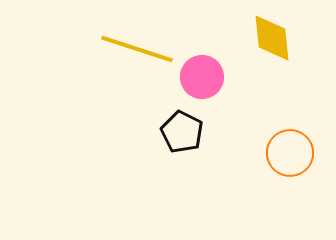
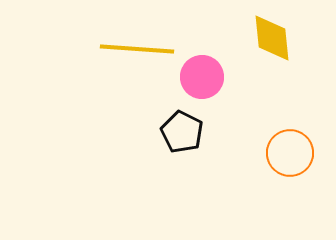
yellow line: rotated 14 degrees counterclockwise
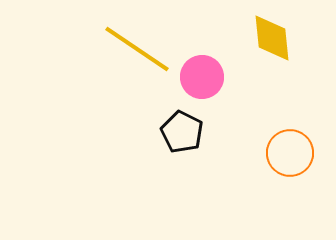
yellow line: rotated 30 degrees clockwise
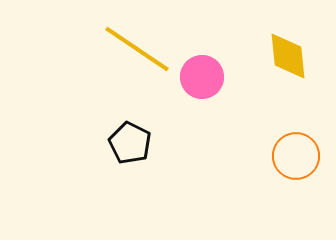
yellow diamond: moved 16 px right, 18 px down
black pentagon: moved 52 px left, 11 px down
orange circle: moved 6 px right, 3 px down
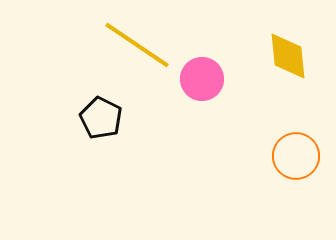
yellow line: moved 4 px up
pink circle: moved 2 px down
black pentagon: moved 29 px left, 25 px up
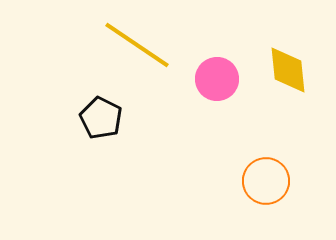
yellow diamond: moved 14 px down
pink circle: moved 15 px right
orange circle: moved 30 px left, 25 px down
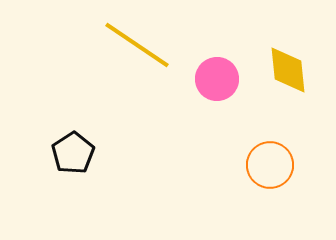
black pentagon: moved 28 px left, 35 px down; rotated 12 degrees clockwise
orange circle: moved 4 px right, 16 px up
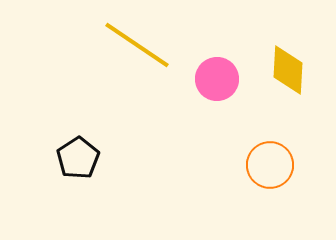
yellow diamond: rotated 9 degrees clockwise
black pentagon: moved 5 px right, 5 px down
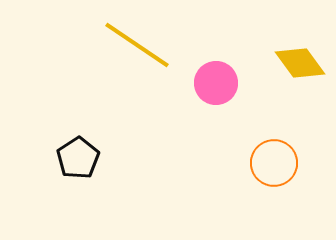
yellow diamond: moved 12 px right, 7 px up; rotated 39 degrees counterclockwise
pink circle: moved 1 px left, 4 px down
orange circle: moved 4 px right, 2 px up
